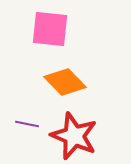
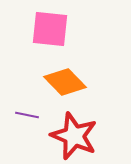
purple line: moved 9 px up
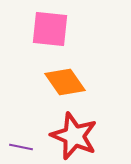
orange diamond: rotated 9 degrees clockwise
purple line: moved 6 px left, 32 px down
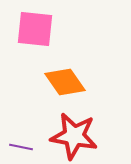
pink square: moved 15 px left
red star: rotated 12 degrees counterclockwise
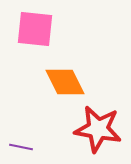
orange diamond: rotated 9 degrees clockwise
red star: moved 24 px right, 7 px up
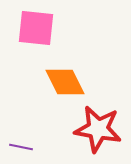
pink square: moved 1 px right, 1 px up
